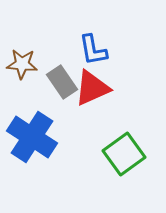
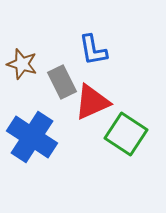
brown star: rotated 12 degrees clockwise
gray rectangle: rotated 8 degrees clockwise
red triangle: moved 14 px down
green square: moved 2 px right, 20 px up; rotated 21 degrees counterclockwise
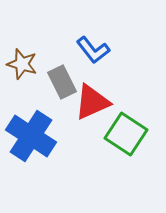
blue L-shape: rotated 28 degrees counterclockwise
blue cross: moved 1 px left, 1 px up
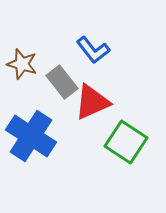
gray rectangle: rotated 12 degrees counterclockwise
green square: moved 8 px down
